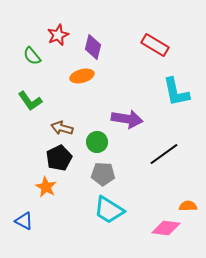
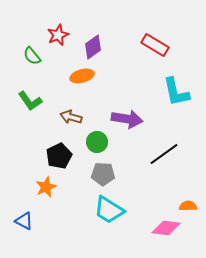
purple diamond: rotated 40 degrees clockwise
brown arrow: moved 9 px right, 11 px up
black pentagon: moved 2 px up
orange star: rotated 20 degrees clockwise
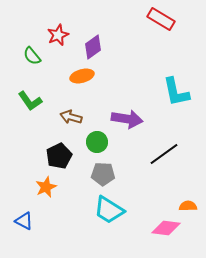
red rectangle: moved 6 px right, 26 px up
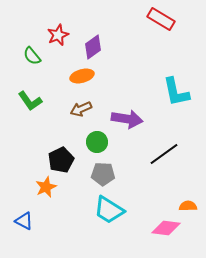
brown arrow: moved 10 px right, 8 px up; rotated 40 degrees counterclockwise
black pentagon: moved 2 px right, 4 px down
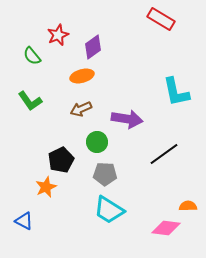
gray pentagon: moved 2 px right
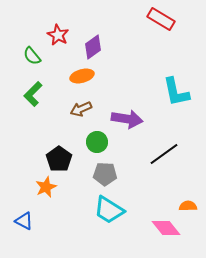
red star: rotated 20 degrees counterclockwise
green L-shape: moved 3 px right, 7 px up; rotated 80 degrees clockwise
black pentagon: moved 2 px left, 1 px up; rotated 10 degrees counterclockwise
pink diamond: rotated 44 degrees clockwise
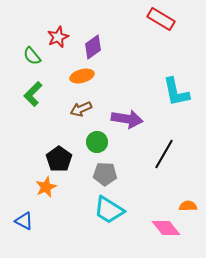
red star: moved 2 px down; rotated 20 degrees clockwise
black line: rotated 24 degrees counterclockwise
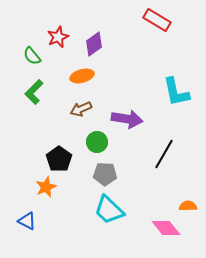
red rectangle: moved 4 px left, 1 px down
purple diamond: moved 1 px right, 3 px up
green L-shape: moved 1 px right, 2 px up
cyan trapezoid: rotated 12 degrees clockwise
blue triangle: moved 3 px right
